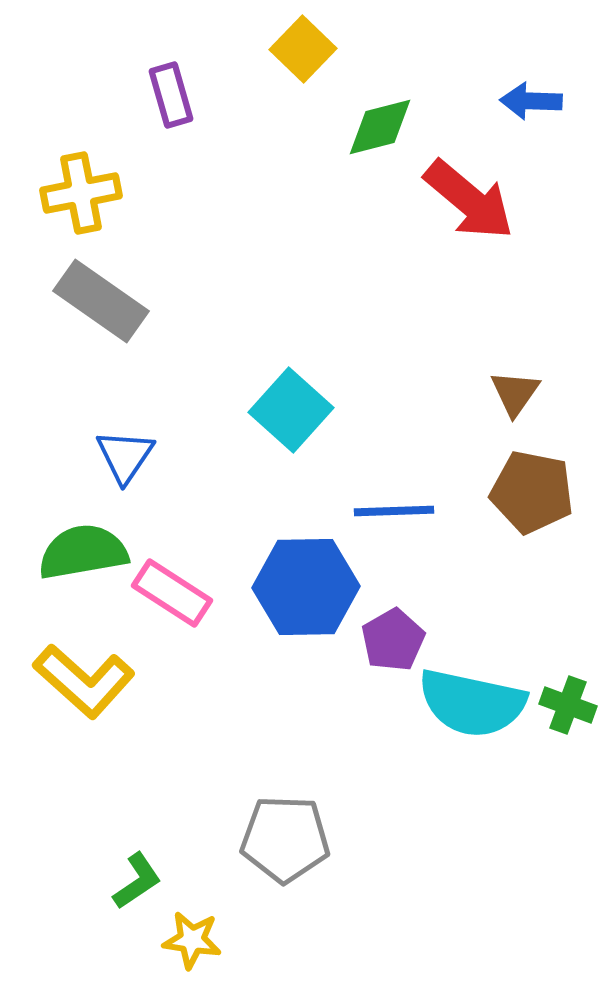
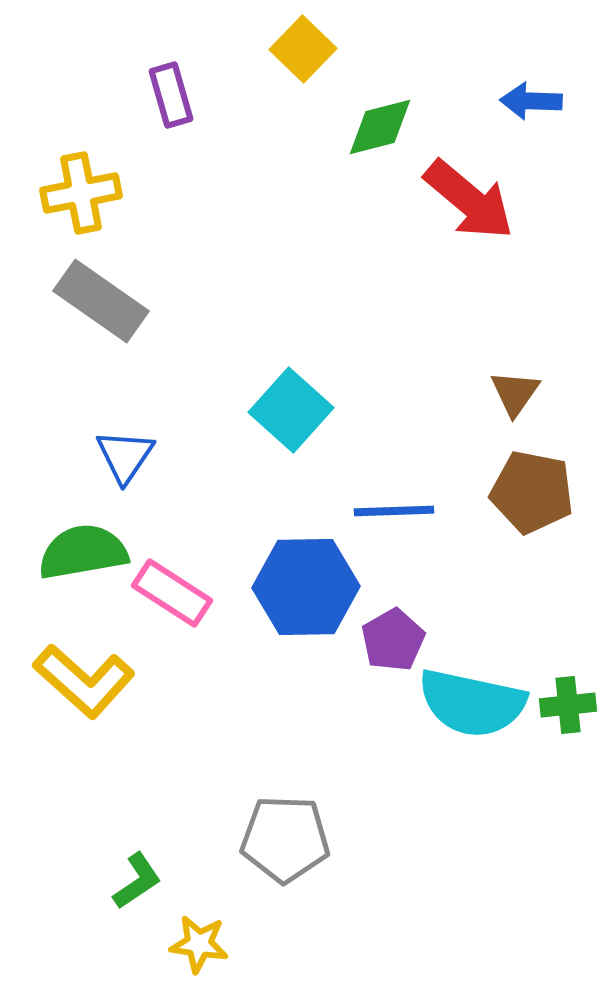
green cross: rotated 26 degrees counterclockwise
yellow star: moved 7 px right, 4 px down
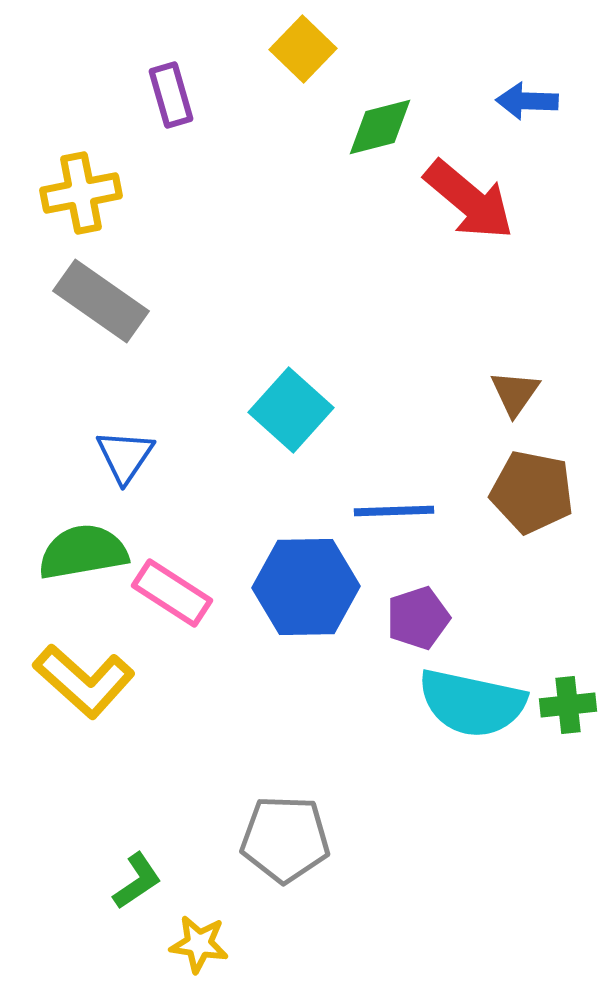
blue arrow: moved 4 px left
purple pentagon: moved 25 px right, 22 px up; rotated 12 degrees clockwise
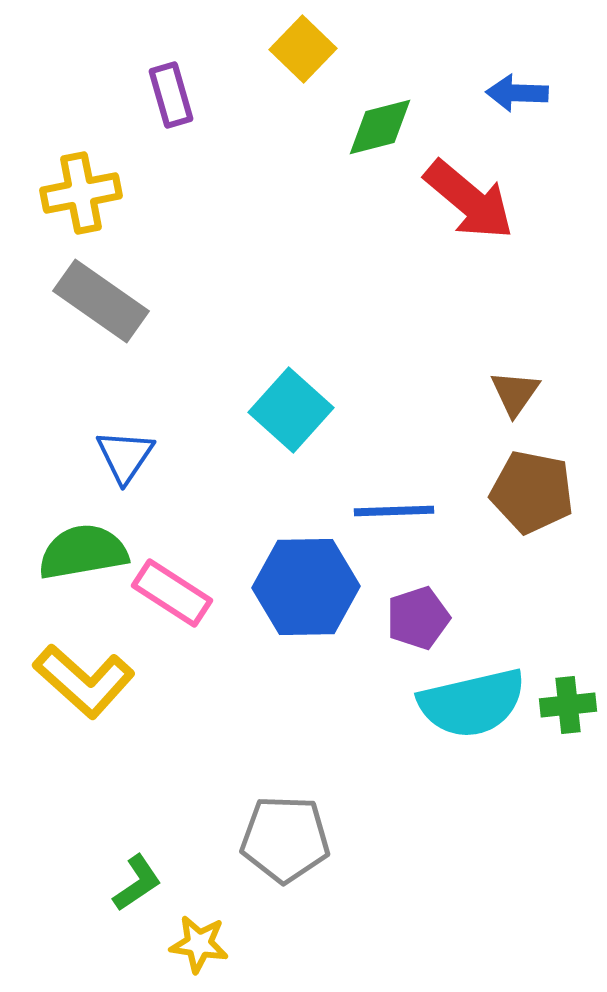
blue arrow: moved 10 px left, 8 px up
cyan semicircle: rotated 25 degrees counterclockwise
green L-shape: moved 2 px down
